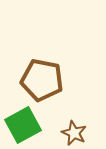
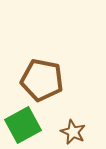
brown star: moved 1 px left, 1 px up
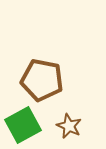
brown star: moved 4 px left, 6 px up
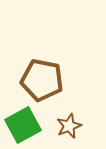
brown star: rotated 25 degrees clockwise
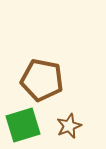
green square: rotated 12 degrees clockwise
